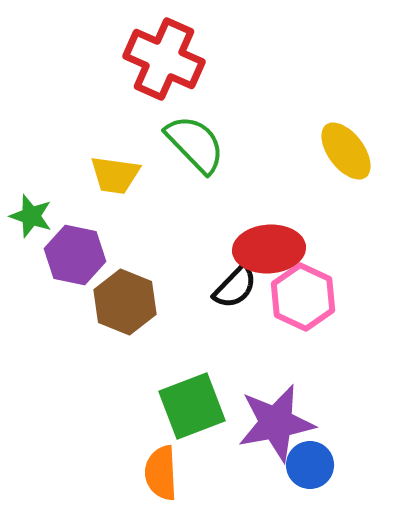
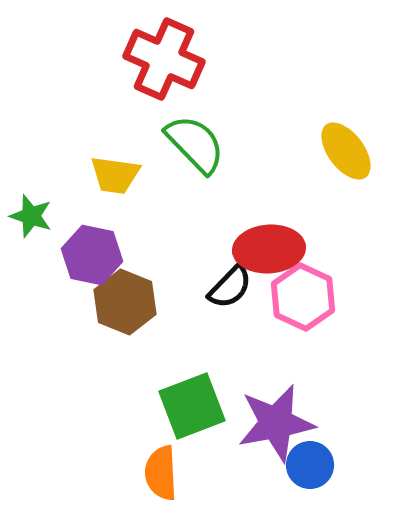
purple hexagon: moved 17 px right
black semicircle: moved 5 px left
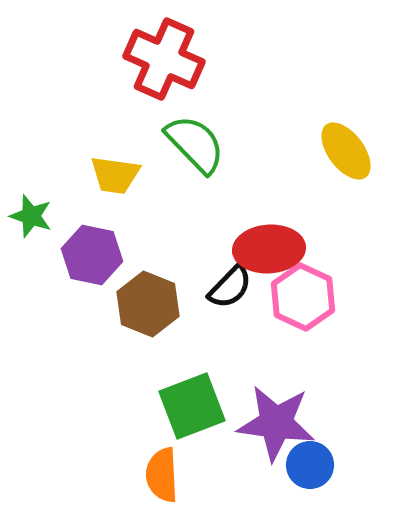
brown hexagon: moved 23 px right, 2 px down
purple star: rotated 18 degrees clockwise
orange semicircle: moved 1 px right, 2 px down
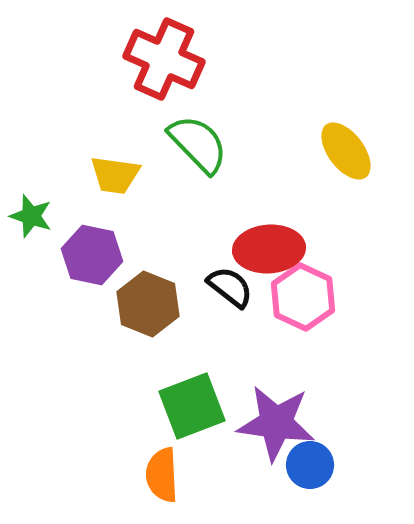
green semicircle: moved 3 px right
black semicircle: rotated 96 degrees counterclockwise
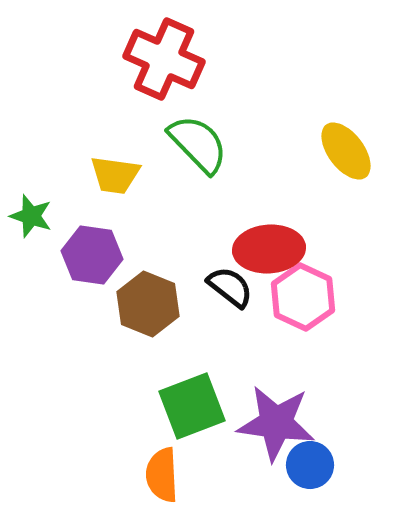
purple hexagon: rotated 4 degrees counterclockwise
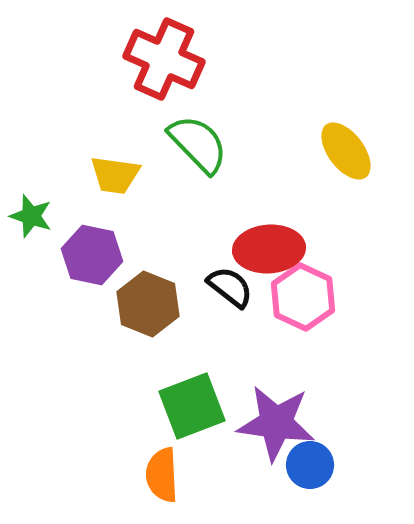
purple hexagon: rotated 4 degrees clockwise
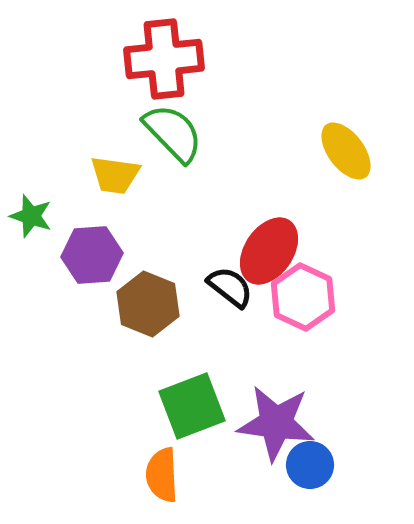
red cross: rotated 30 degrees counterclockwise
green semicircle: moved 25 px left, 11 px up
red ellipse: moved 2 px down; rotated 52 degrees counterclockwise
purple hexagon: rotated 16 degrees counterclockwise
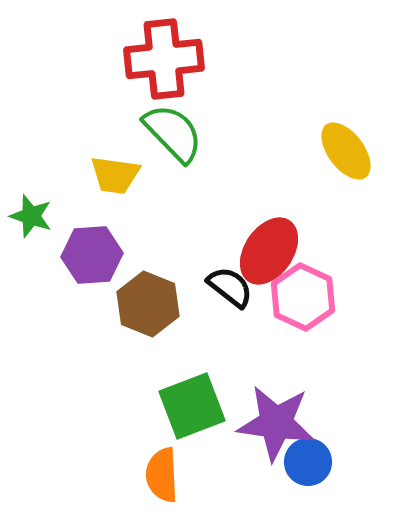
blue circle: moved 2 px left, 3 px up
